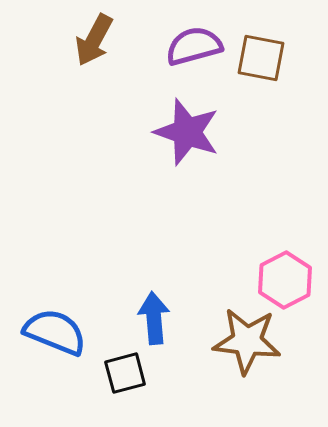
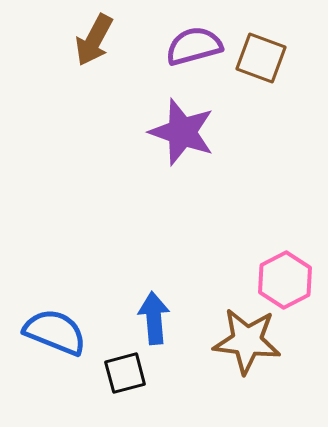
brown square: rotated 9 degrees clockwise
purple star: moved 5 px left
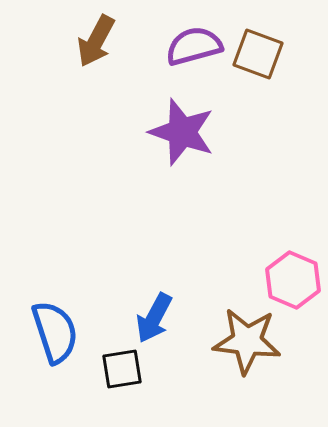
brown arrow: moved 2 px right, 1 px down
brown square: moved 3 px left, 4 px up
pink hexagon: moved 8 px right; rotated 10 degrees counterclockwise
blue arrow: rotated 147 degrees counterclockwise
blue semicircle: rotated 50 degrees clockwise
black square: moved 3 px left, 4 px up; rotated 6 degrees clockwise
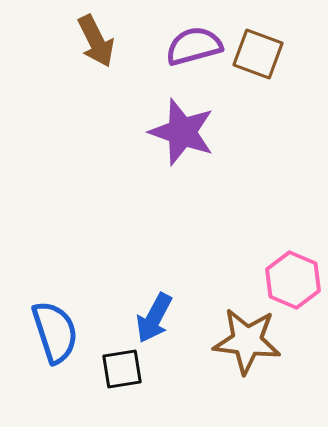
brown arrow: rotated 54 degrees counterclockwise
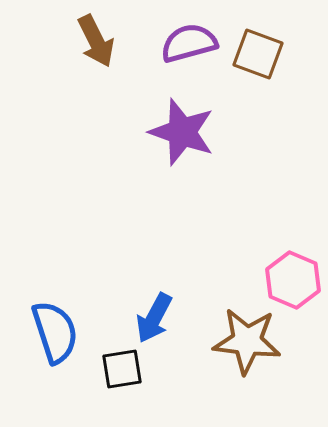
purple semicircle: moved 5 px left, 3 px up
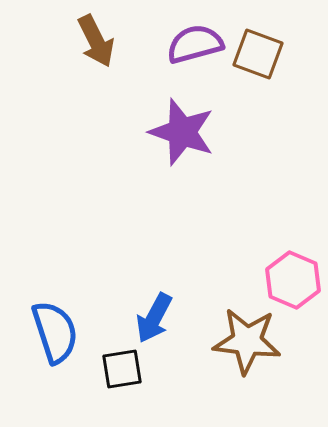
purple semicircle: moved 6 px right, 1 px down
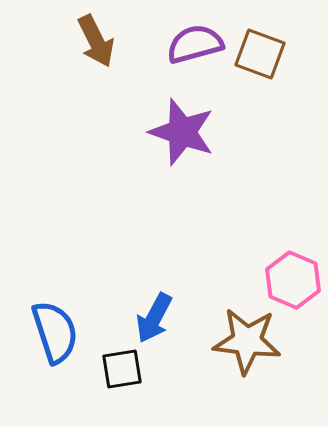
brown square: moved 2 px right
